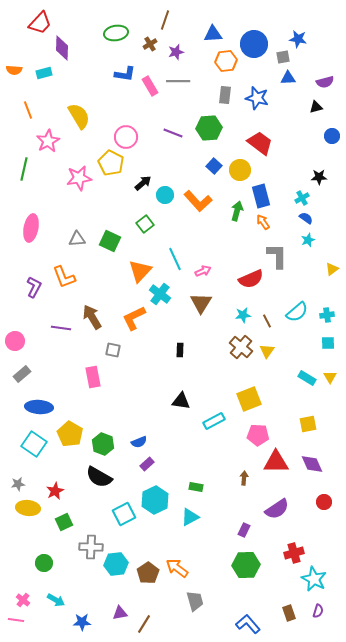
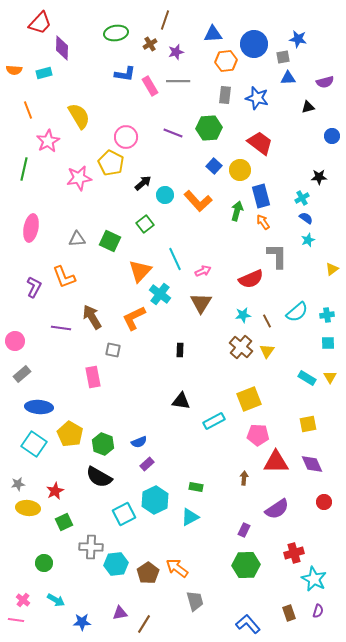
black triangle at (316, 107): moved 8 px left
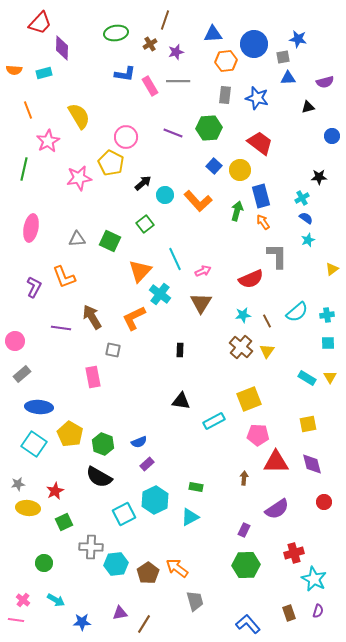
purple diamond at (312, 464): rotated 10 degrees clockwise
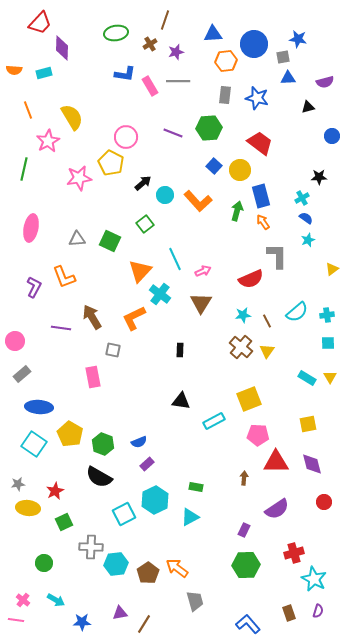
yellow semicircle at (79, 116): moved 7 px left, 1 px down
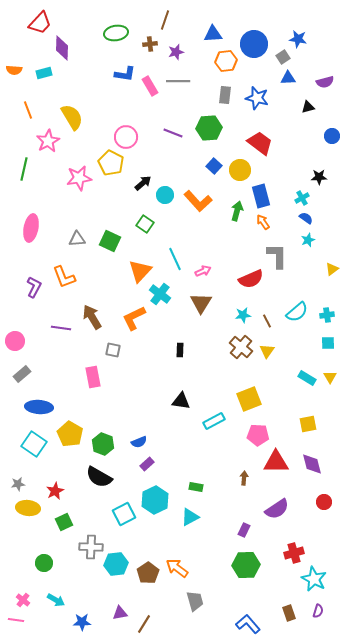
brown cross at (150, 44): rotated 24 degrees clockwise
gray square at (283, 57): rotated 24 degrees counterclockwise
green square at (145, 224): rotated 18 degrees counterclockwise
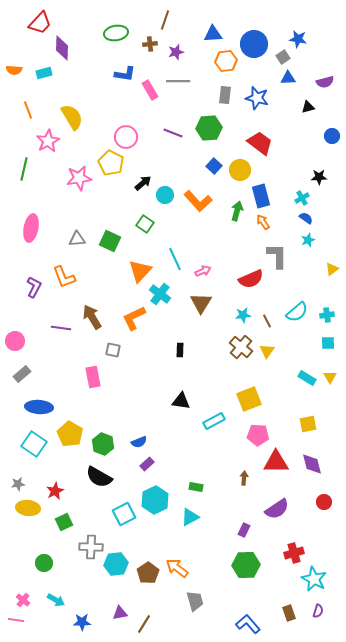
pink rectangle at (150, 86): moved 4 px down
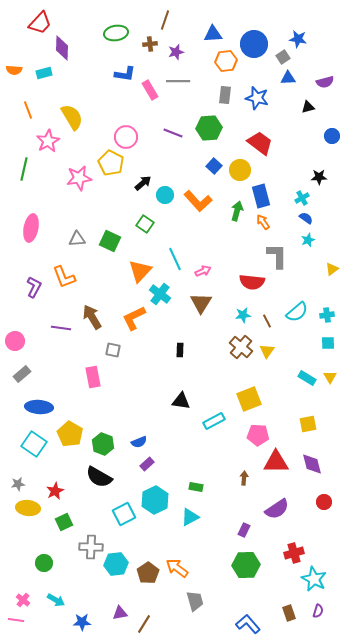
red semicircle at (251, 279): moved 1 px right, 3 px down; rotated 30 degrees clockwise
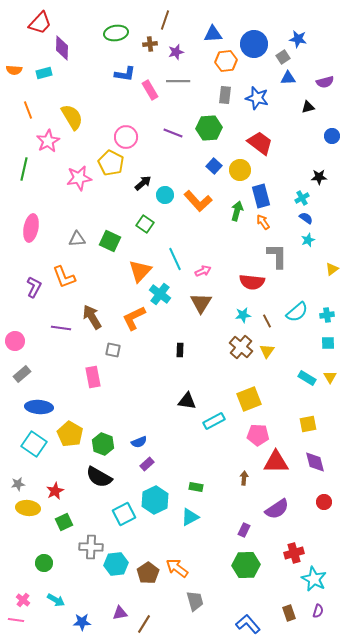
black triangle at (181, 401): moved 6 px right
purple diamond at (312, 464): moved 3 px right, 2 px up
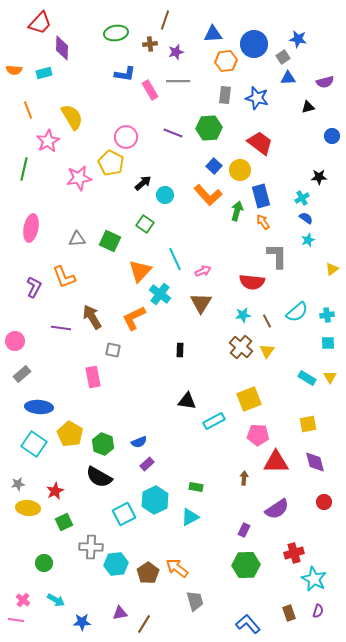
orange L-shape at (198, 201): moved 10 px right, 6 px up
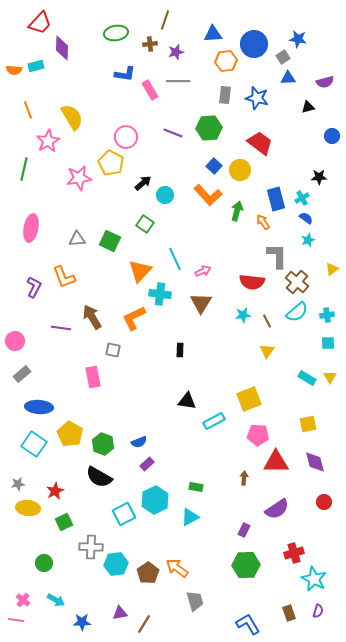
cyan rectangle at (44, 73): moved 8 px left, 7 px up
blue rectangle at (261, 196): moved 15 px right, 3 px down
cyan cross at (160, 294): rotated 30 degrees counterclockwise
brown cross at (241, 347): moved 56 px right, 65 px up
blue L-shape at (248, 624): rotated 10 degrees clockwise
